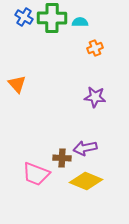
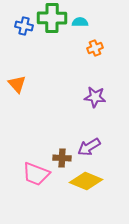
blue cross: moved 9 px down; rotated 18 degrees counterclockwise
purple arrow: moved 4 px right, 1 px up; rotated 20 degrees counterclockwise
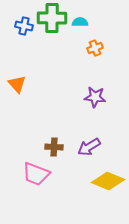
brown cross: moved 8 px left, 11 px up
yellow diamond: moved 22 px right
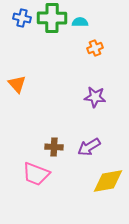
blue cross: moved 2 px left, 8 px up
yellow diamond: rotated 32 degrees counterclockwise
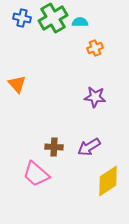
green cross: moved 1 px right; rotated 32 degrees counterclockwise
pink trapezoid: rotated 20 degrees clockwise
yellow diamond: rotated 24 degrees counterclockwise
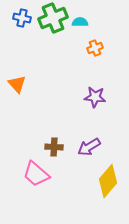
green cross: rotated 8 degrees clockwise
yellow diamond: rotated 16 degrees counterclockwise
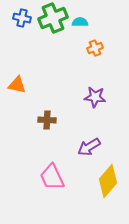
orange triangle: moved 1 px down; rotated 36 degrees counterclockwise
brown cross: moved 7 px left, 27 px up
pink trapezoid: moved 16 px right, 3 px down; rotated 24 degrees clockwise
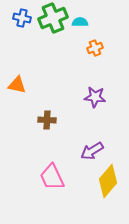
purple arrow: moved 3 px right, 4 px down
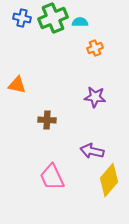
purple arrow: rotated 45 degrees clockwise
yellow diamond: moved 1 px right, 1 px up
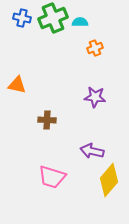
pink trapezoid: rotated 48 degrees counterclockwise
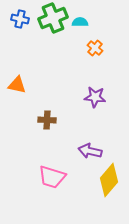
blue cross: moved 2 px left, 1 px down
orange cross: rotated 28 degrees counterclockwise
purple arrow: moved 2 px left
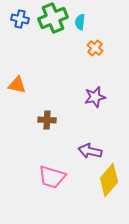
cyan semicircle: rotated 84 degrees counterclockwise
purple star: rotated 20 degrees counterclockwise
